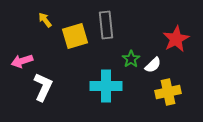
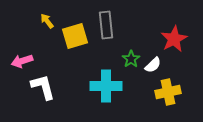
yellow arrow: moved 2 px right, 1 px down
red star: moved 2 px left
white L-shape: rotated 40 degrees counterclockwise
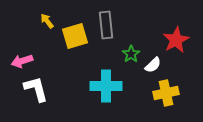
red star: moved 2 px right, 1 px down
green star: moved 5 px up
white L-shape: moved 7 px left, 2 px down
yellow cross: moved 2 px left, 1 px down
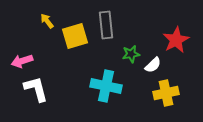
green star: rotated 24 degrees clockwise
cyan cross: rotated 12 degrees clockwise
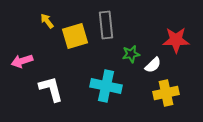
red star: rotated 28 degrees clockwise
white L-shape: moved 15 px right
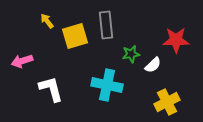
cyan cross: moved 1 px right, 1 px up
yellow cross: moved 1 px right, 9 px down; rotated 15 degrees counterclockwise
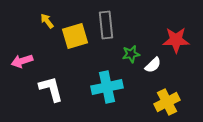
cyan cross: moved 2 px down; rotated 24 degrees counterclockwise
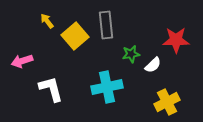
yellow square: rotated 24 degrees counterclockwise
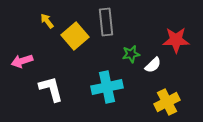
gray rectangle: moved 3 px up
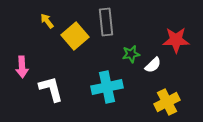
pink arrow: moved 6 px down; rotated 75 degrees counterclockwise
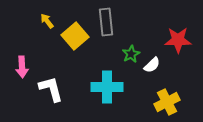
red star: moved 2 px right
green star: rotated 18 degrees counterclockwise
white semicircle: moved 1 px left
cyan cross: rotated 12 degrees clockwise
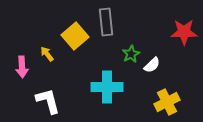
yellow arrow: moved 33 px down
red star: moved 6 px right, 8 px up
white L-shape: moved 3 px left, 12 px down
